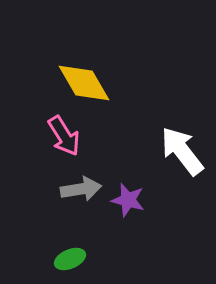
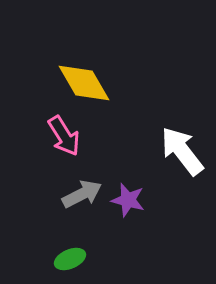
gray arrow: moved 1 px right, 5 px down; rotated 18 degrees counterclockwise
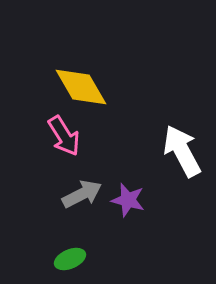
yellow diamond: moved 3 px left, 4 px down
white arrow: rotated 10 degrees clockwise
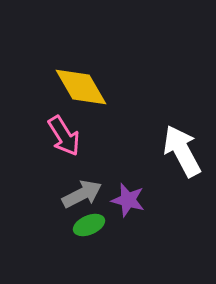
green ellipse: moved 19 px right, 34 px up
